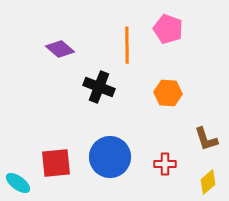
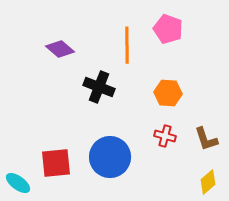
red cross: moved 28 px up; rotated 15 degrees clockwise
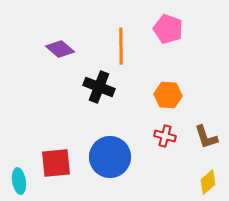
orange line: moved 6 px left, 1 px down
orange hexagon: moved 2 px down
brown L-shape: moved 2 px up
cyan ellipse: moved 1 px right, 2 px up; rotated 45 degrees clockwise
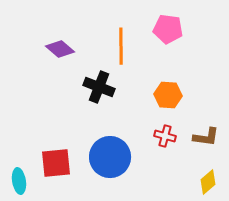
pink pentagon: rotated 12 degrees counterclockwise
brown L-shape: rotated 64 degrees counterclockwise
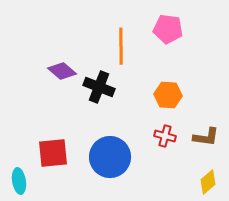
purple diamond: moved 2 px right, 22 px down
red square: moved 3 px left, 10 px up
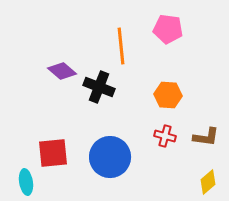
orange line: rotated 6 degrees counterclockwise
cyan ellipse: moved 7 px right, 1 px down
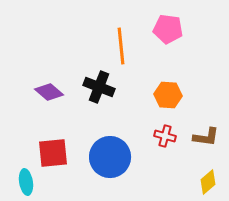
purple diamond: moved 13 px left, 21 px down
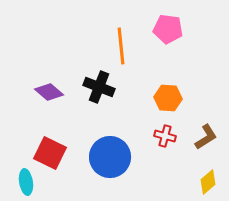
orange hexagon: moved 3 px down
brown L-shape: rotated 40 degrees counterclockwise
red square: moved 3 px left; rotated 32 degrees clockwise
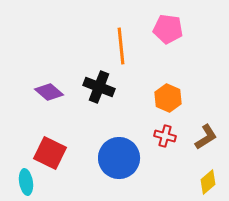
orange hexagon: rotated 20 degrees clockwise
blue circle: moved 9 px right, 1 px down
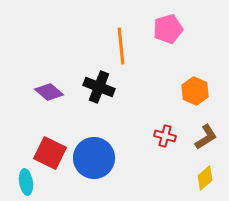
pink pentagon: rotated 24 degrees counterclockwise
orange hexagon: moved 27 px right, 7 px up
blue circle: moved 25 px left
yellow diamond: moved 3 px left, 4 px up
